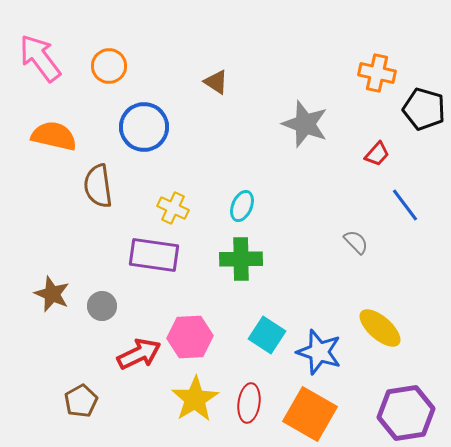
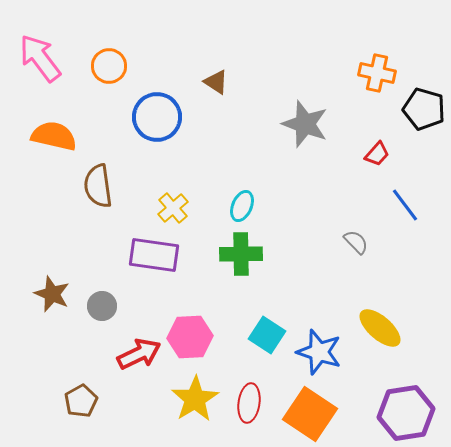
blue circle: moved 13 px right, 10 px up
yellow cross: rotated 24 degrees clockwise
green cross: moved 5 px up
orange square: rotated 4 degrees clockwise
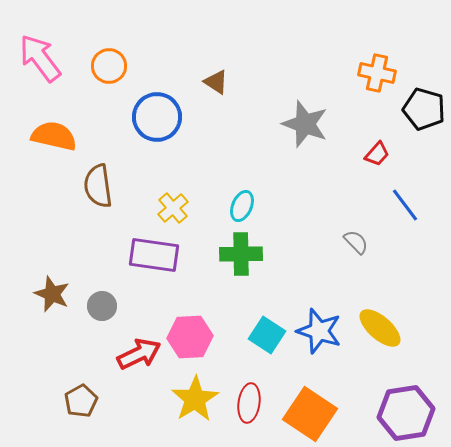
blue star: moved 21 px up
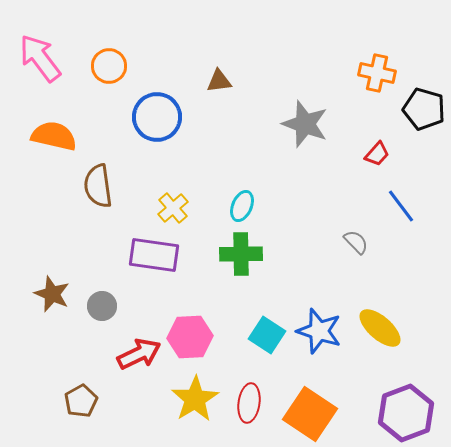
brown triangle: moved 3 px right, 1 px up; rotated 40 degrees counterclockwise
blue line: moved 4 px left, 1 px down
purple hexagon: rotated 12 degrees counterclockwise
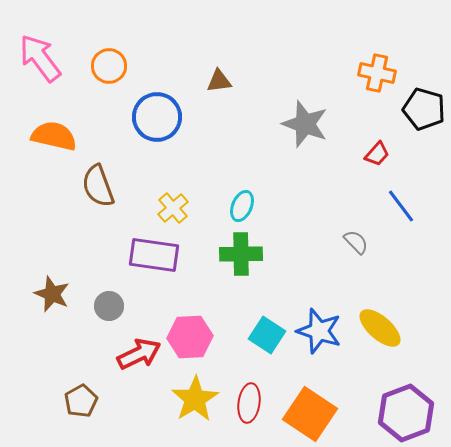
brown semicircle: rotated 12 degrees counterclockwise
gray circle: moved 7 px right
